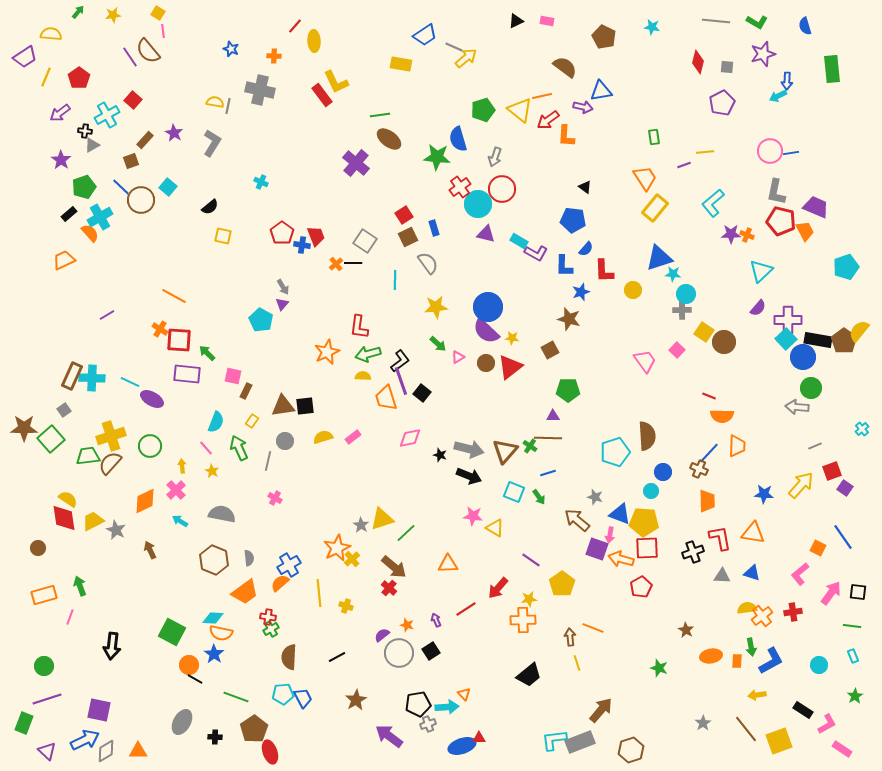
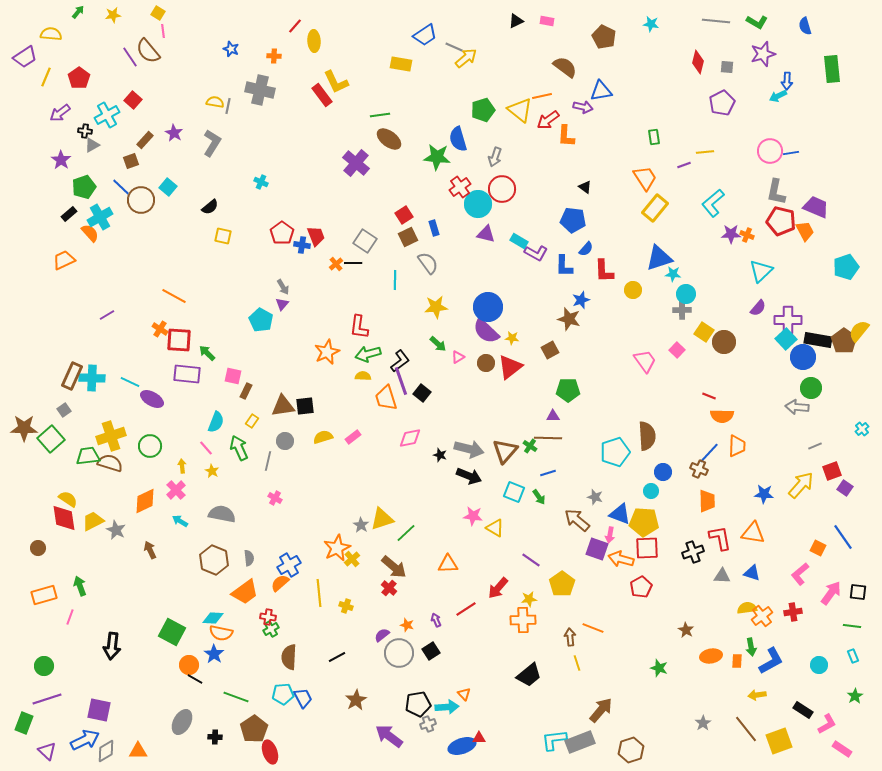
cyan star at (652, 27): moved 1 px left, 3 px up
blue star at (581, 292): moved 8 px down
brown semicircle at (110, 463): rotated 65 degrees clockwise
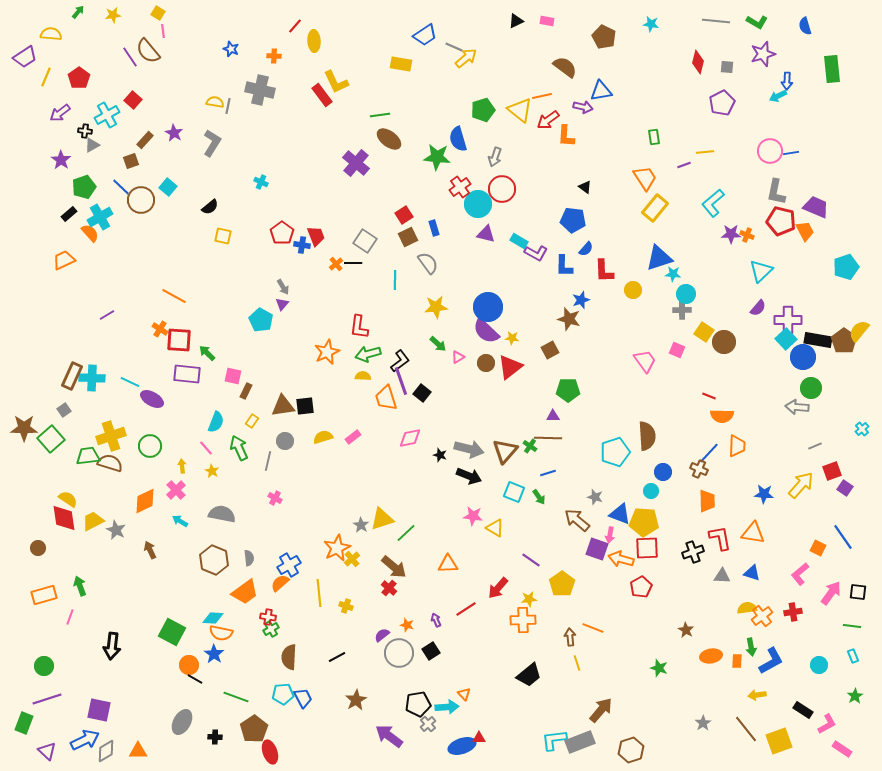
pink square at (677, 350): rotated 21 degrees counterclockwise
gray cross at (428, 724): rotated 21 degrees counterclockwise
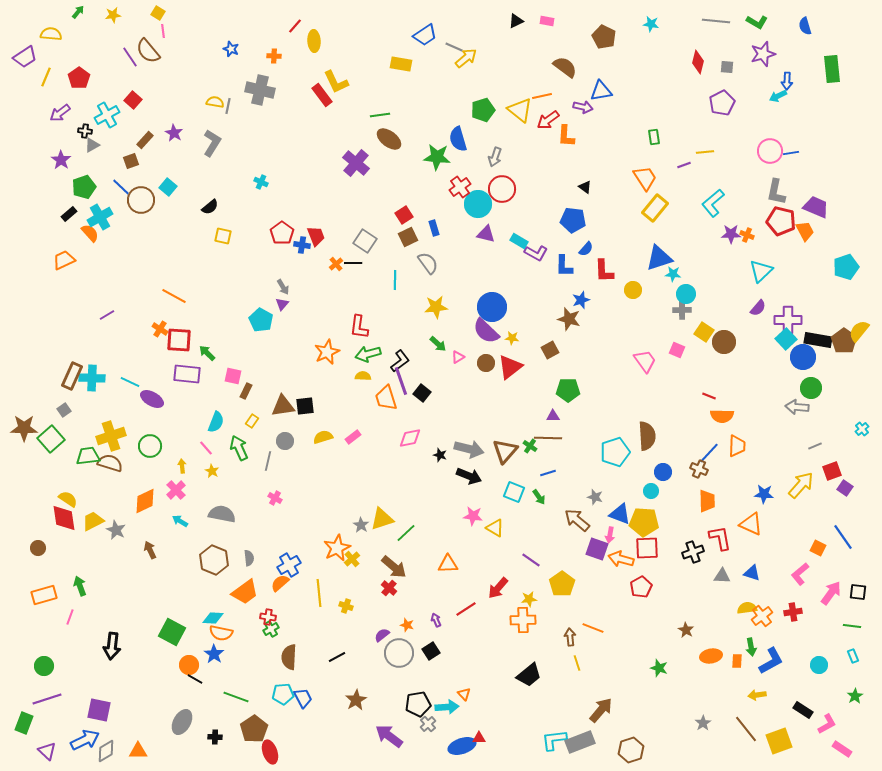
blue circle at (488, 307): moved 4 px right
orange triangle at (753, 533): moved 2 px left, 9 px up; rotated 15 degrees clockwise
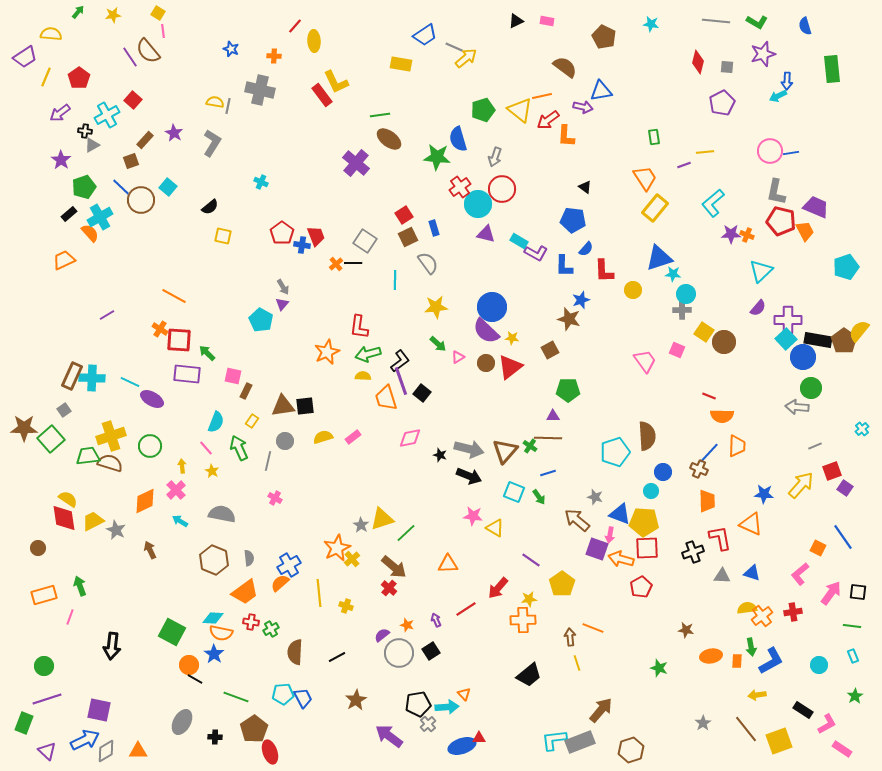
red cross at (268, 617): moved 17 px left, 5 px down
brown star at (686, 630): rotated 21 degrees counterclockwise
brown semicircle at (289, 657): moved 6 px right, 5 px up
